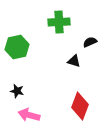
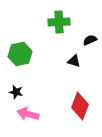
black semicircle: moved 2 px up
green hexagon: moved 3 px right, 7 px down
black star: moved 1 px left, 1 px down
pink arrow: moved 1 px left, 1 px up
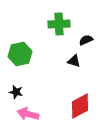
green cross: moved 2 px down
black semicircle: moved 4 px left
red diamond: rotated 40 degrees clockwise
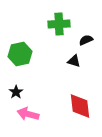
black star: rotated 24 degrees clockwise
red diamond: rotated 68 degrees counterclockwise
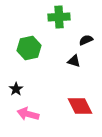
green cross: moved 7 px up
green hexagon: moved 9 px right, 6 px up
black star: moved 3 px up
red diamond: rotated 20 degrees counterclockwise
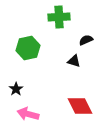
green hexagon: moved 1 px left
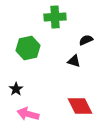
green cross: moved 4 px left
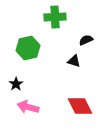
black star: moved 5 px up
pink arrow: moved 7 px up
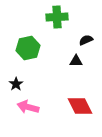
green cross: moved 2 px right
black triangle: moved 2 px right; rotated 16 degrees counterclockwise
